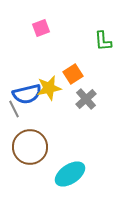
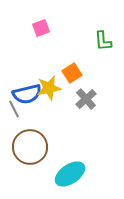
orange square: moved 1 px left, 1 px up
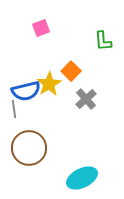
orange square: moved 1 px left, 2 px up; rotated 12 degrees counterclockwise
yellow star: moved 4 px up; rotated 20 degrees counterclockwise
blue semicircle: moved 1 px left, 3 px up
gray line: rotated 18 degrees clockwise
brown circle: moved 1 px left, 1 px down
cyan ellipse: moved 12 px right, 4 px down; rotated 8 degrees clockwise
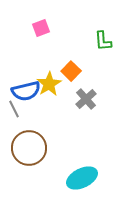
gray line: rotated 18 degrees counterclockwise
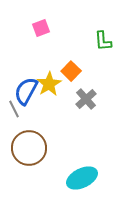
blue semicircle: rotated 132 degrees clockwise
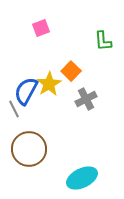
gray cross: rotated 15 degrees clockwise
brown circle: moved 1 px down
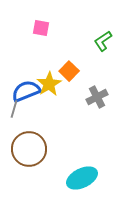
pink square: rotated 30 degrees clockwise
green L-shape: rotated 60 degrees clockwise
orange square: moved 2 px left
blue semicircle: rotated 40 degrees clockwise
gray cross: moved 11 px right, 2 px up
gray line: rotated 42 degrees clockwise
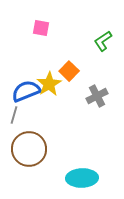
gray cross: moved 1 px up
gray line: moved 6 px down
cyan ellipse: rotated 24 degrees clockwise
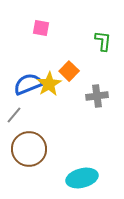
green L-shape: rotated 130 degrees clockwise
blue semicircle: moved 2 px right, 7 px up
gray cross: rotated 20 degrees clockwise
gray line: rotated 24 degrees clockwise
cyan ellipse: rotated 12 degrees counterclockwise
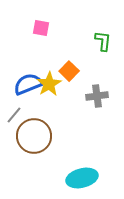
brown circle: moved 5 px right, 13 px up
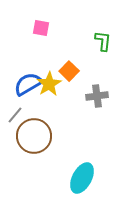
blue semicircle: rotated 8 degrees counterclockwise
gray line: moved 1 px right
cyan ellipse: rotated 48 degrees counterclockwise
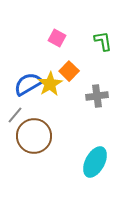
pink square: moved 16 px right, 10 px down; rotated 18 degrees clockwise
green L-shape: rotated 15 degrees counterclockwise
yellow star: moved 1 px right
cyan ellipse: moved 13 px right, 16 px up
